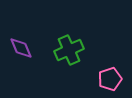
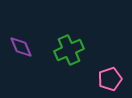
purple diamond: moved 1 px up
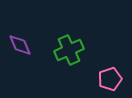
purple diamond: moved 1 px left, 2 px up
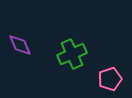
green cross: moved 3 px right, 4 px down
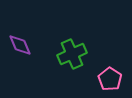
pink pentagon: rotated 20 degrees counterclockwise
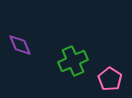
green cross: moved 1 px right, 7 px down
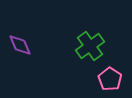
green cross: moved 17 px right, 15 px up; rotated 12 degrees counterclockwise
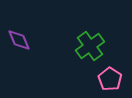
purple diamond: moved 1 px left, 5 px up
